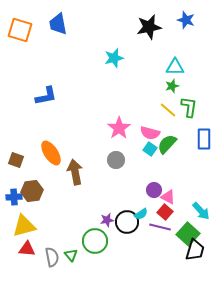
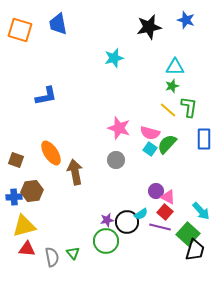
pink star: rotated 20 degrees counterclockwise
purple circle: moved 2 px right, 1 px down
green circle: moved 11 px right
green triangle: moved 2 px right, 2 px up
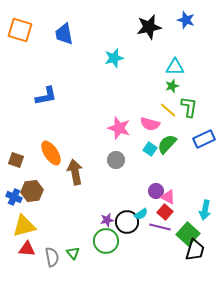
blue trapezoid: moved 6 px right, 10 px down
pink semicircle: moved 9 px up
blue rectangle: rotated 65 degrees clockwise
blue cross: rotated 28 degrees clockwise
cyan arrow: moved 4 px right, 1 px up; rotated 54 degrees clockwise
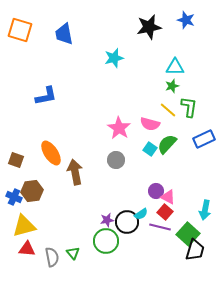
pink star: rotated 15 degrees clockwise
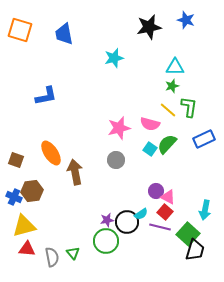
pink star: rotated 25 degrees clockwise
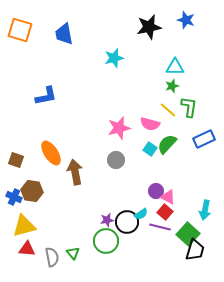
brown hexagon: rotated 15 degrees clockwise
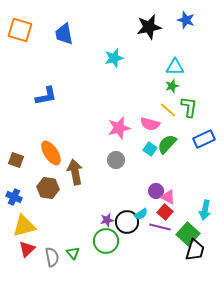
brown hexagon: moved 16 px right, 3 px up
red triangle: rotated 48 degrees counterclockwise
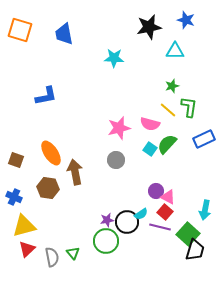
cyan star: rotated 18 degrees clockwise
cyan triangle: moved 16 px up
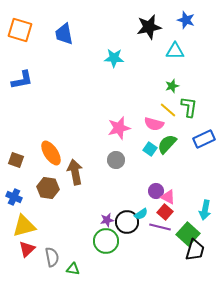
blue L-shape: moved 24 px left, 16 px up
pink semicircle: moved 4 px right
green triangle: moved 16 px down; rotated 40 degrees counterclockwise
